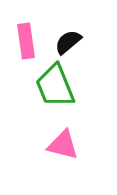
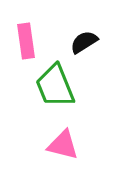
black semicircle: moved 16 px right; rotated 8 degrees clockwise
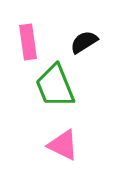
pink rectangle: moved 2 px right, 1 px down
pink triangle: rotated 12 degrees clockwise
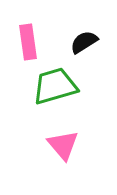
green trapezoid: rotated 96 degrees clockwise
pink triangle: rotated 24 degrees clockwise
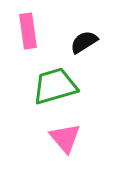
pink rectangle: moved 11 px up
pink triangle: moved 2 px right, 7 px up
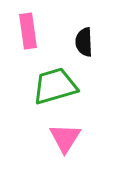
black semicircle: rotated 60 degrees counterclockwise
pink triangle: rotated 12 degrees clockwise
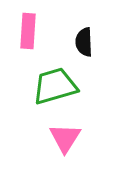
pink rectangle: rotated 12 degrees clockwise
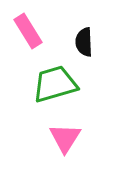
pink rectangle: rotated 36 degrees counterclockwise
green trapezoid: moved 2 px up
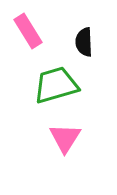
green trapezoid: moved 1 px right, 1 px down
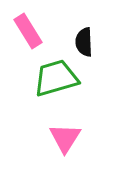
green trapezoid: moved 7 px up
